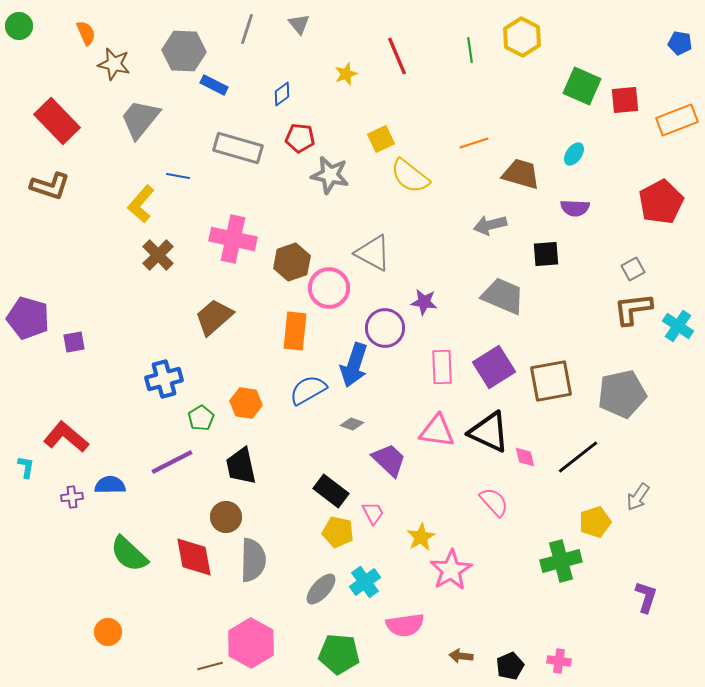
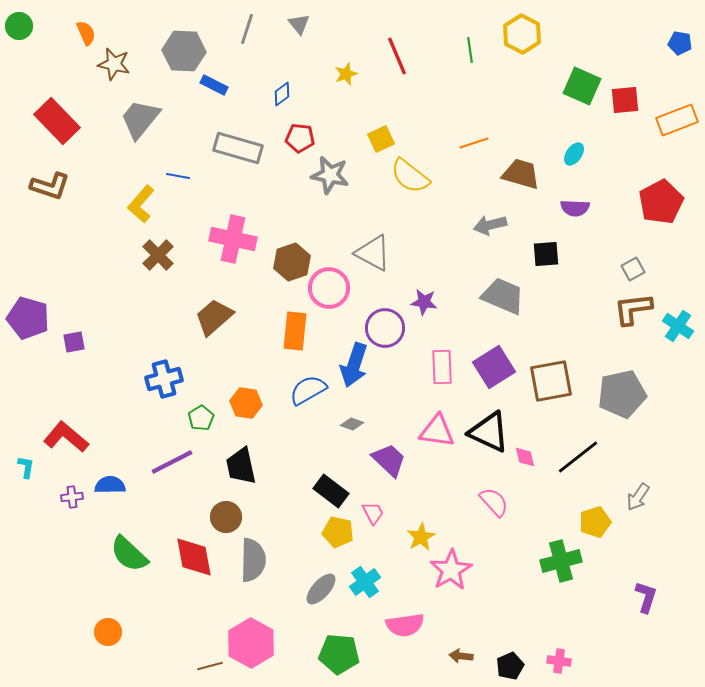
yellow hexagon at (522, 37): moved 3 px up
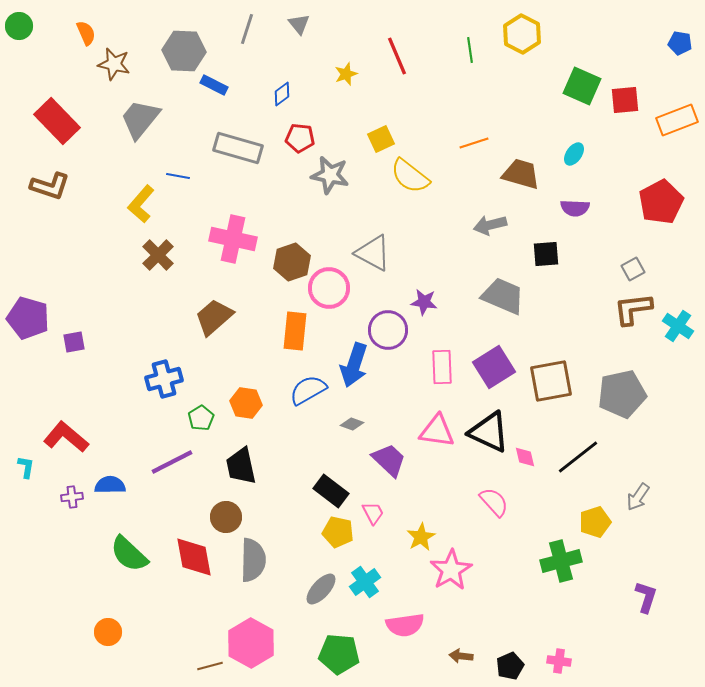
purple circle at (385, 328): moved 3 px right, 2 px down
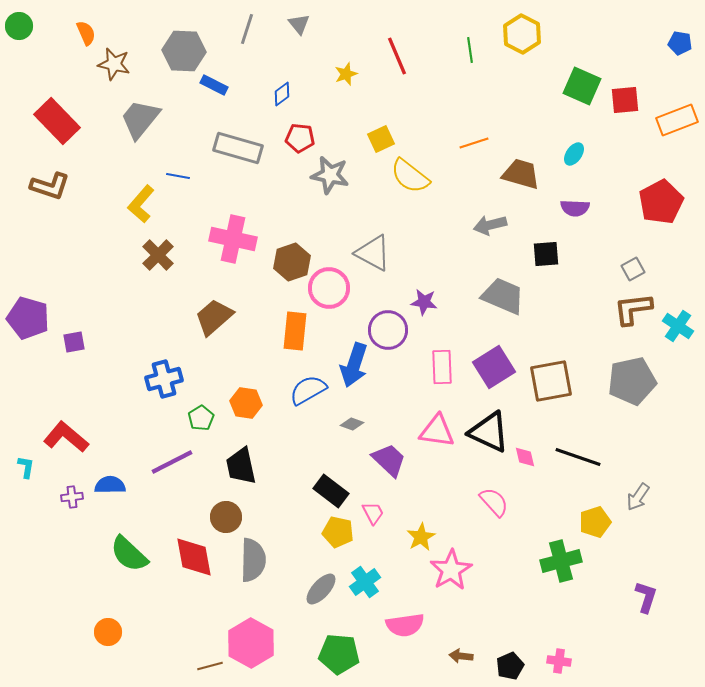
gray pentagon at (622, 394): moved 10 px right, 13 px up
black line at (578, 457): rotated 57 degrees clockwise
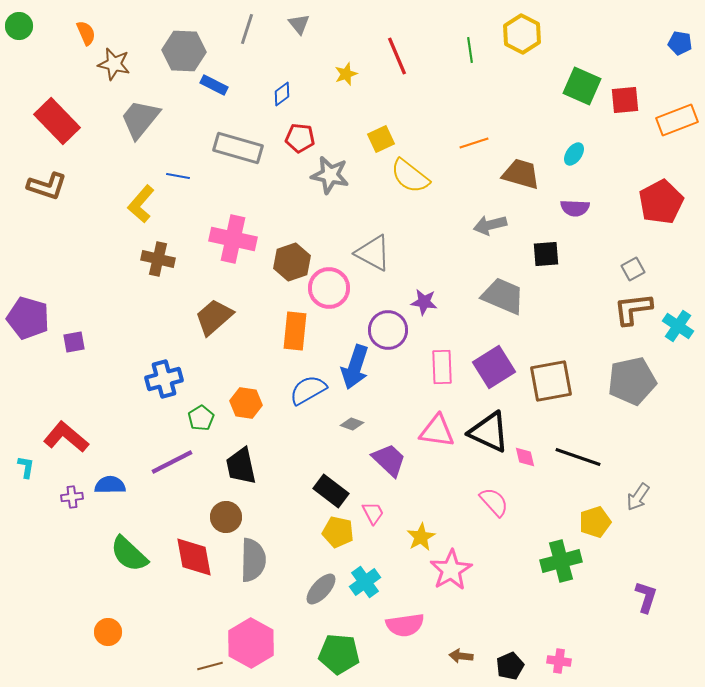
brown L-shape at (50, 186): moved 3 px left
brown cross at (158, 255): moved 4 px down; rotated 32 degrees counterclockwise
blue arrow at (354, 365): moved 1 px right, 2 px down
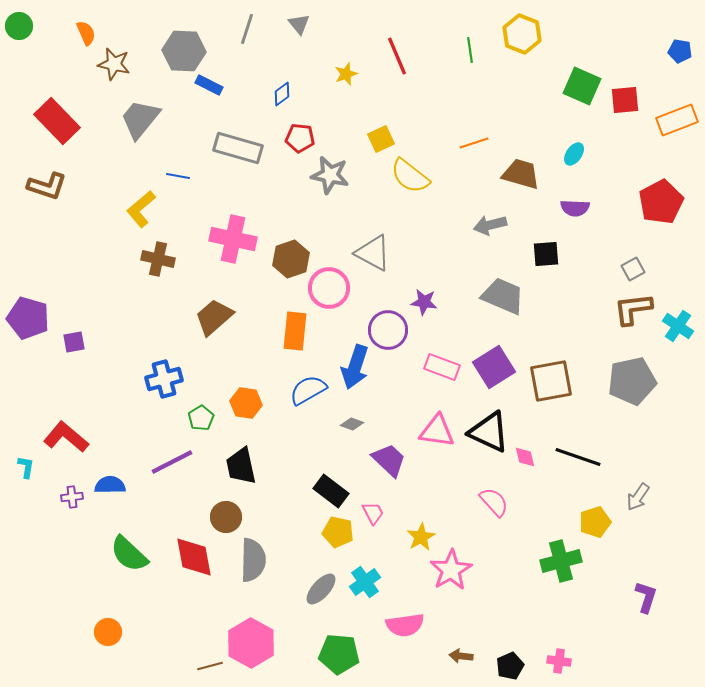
yellow hexagon at (522, 34): rotated 6 degrees counterclockwise
blue pentagon at (680, 43): moved 8 px down
blue rectangle at (214, 85): moved 5 px left
yellow L-shape at (141, 204): moved 5 px down; rotated 9 degrees clockwise
brown hexagon at (292, 262): moved 1 px left, 3 px up
pink rectangle at (442, 367): rotated 68 degrees counterclockwise
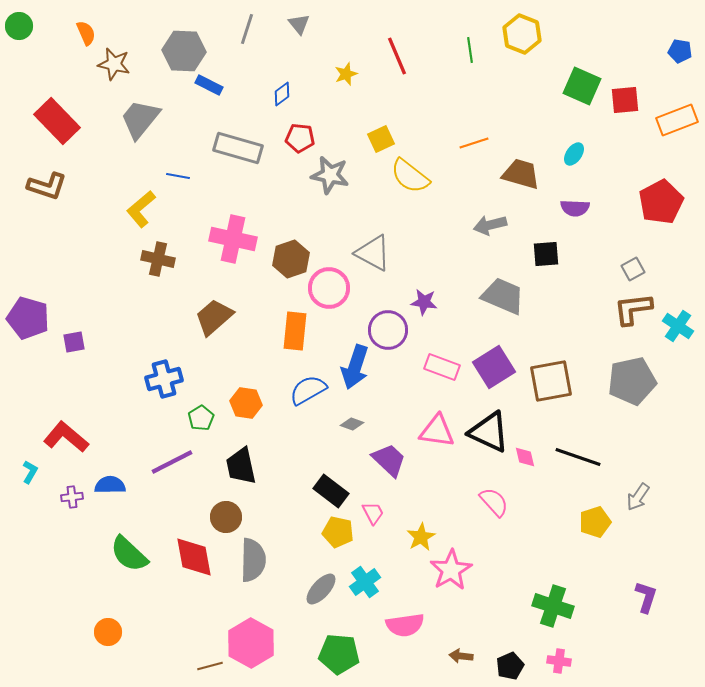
cyan L-shape at (26, 467): moved 4 px right, 5 px down; rotated 20 degrees clockwise
green cross at (561, 561): moved 8 px left, 45 px down; rotated 33 degrees clockwise
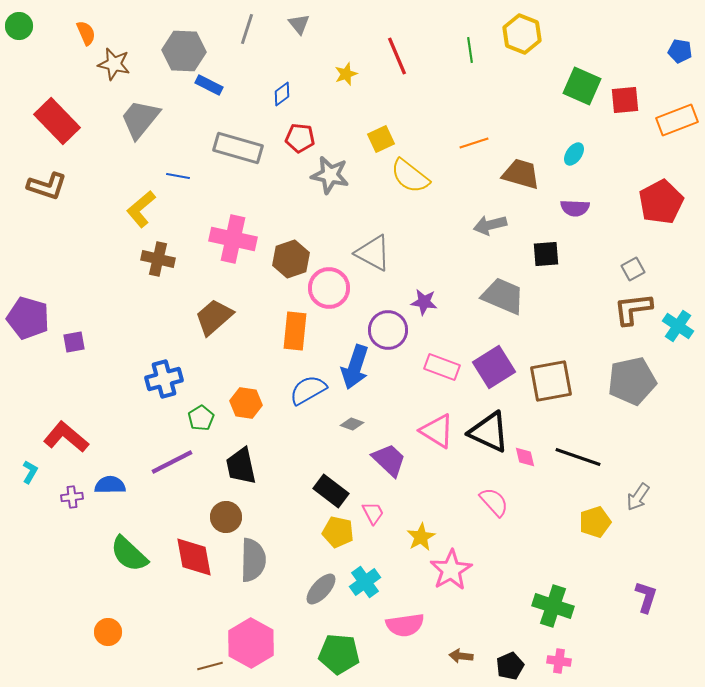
pink triangle at (437, 431): rotated 24 degrees clockwise
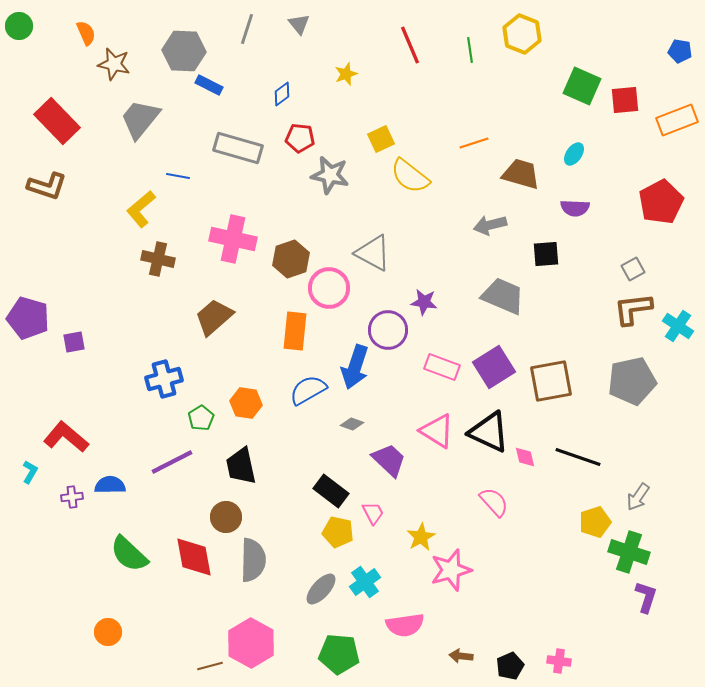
red line at (397, 56): moved 13 px right, 11 px up
pink star at (451, 570): rotated 15 degrees clockwise
green cross at (553, 606): moved 76 px right, 54 px up
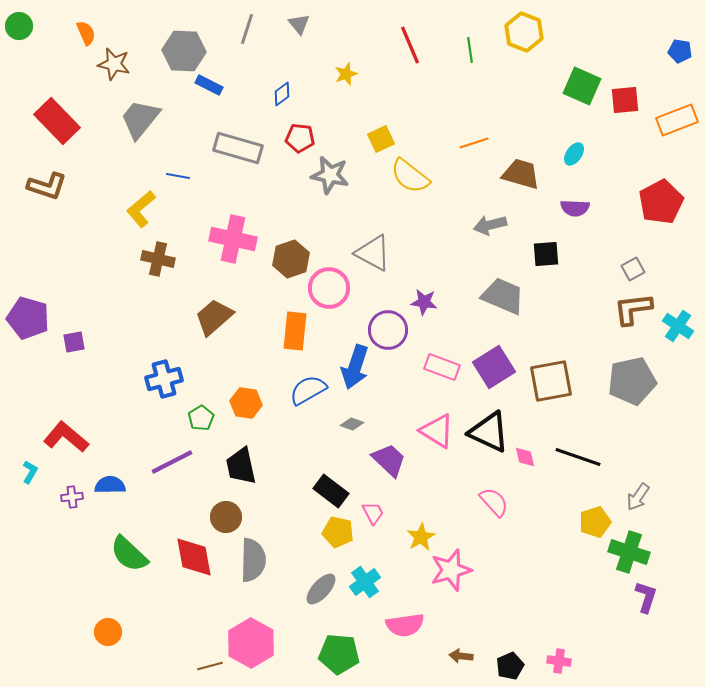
yellow hexagon at (522, 34): moved 2 px right, 2 px up
